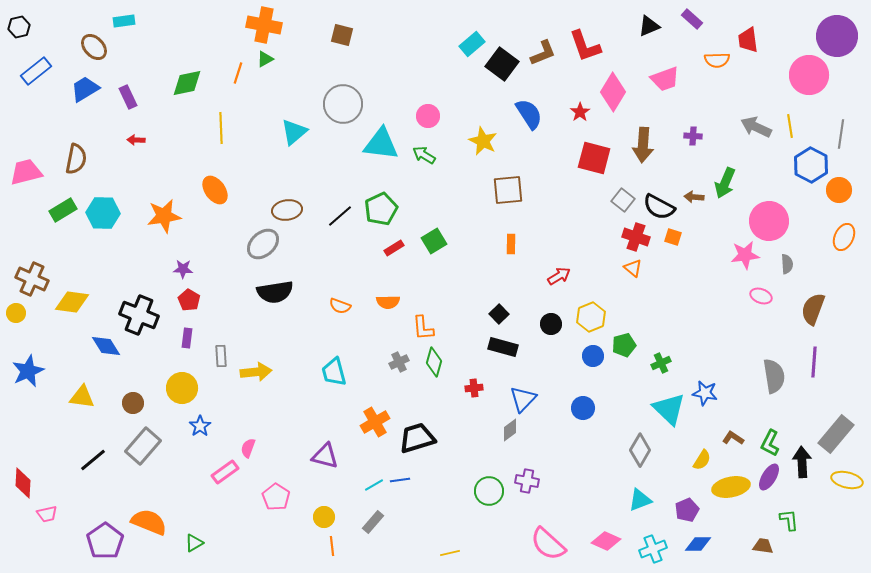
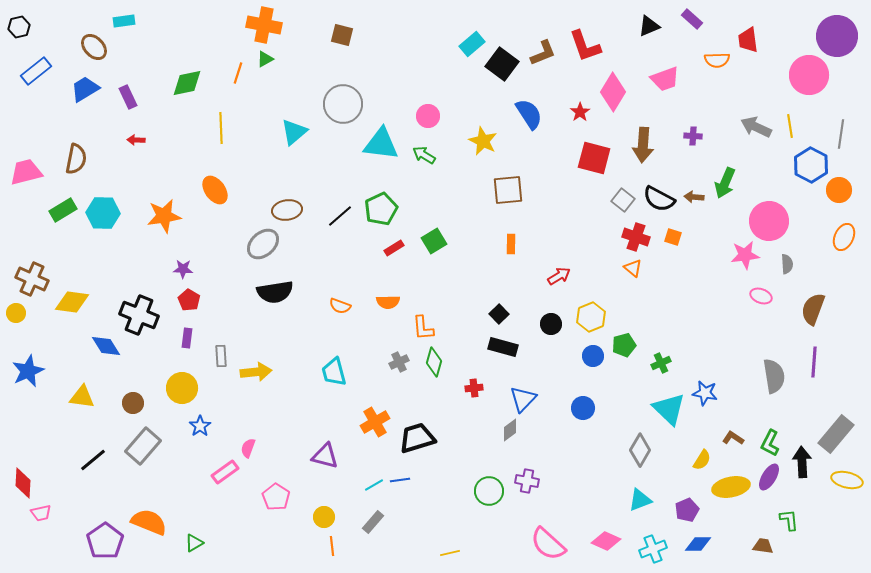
black semicircle at (659, 207): moved 8 px up
pink trapezoid at (47, 514): moved 6 px left, 1 px up
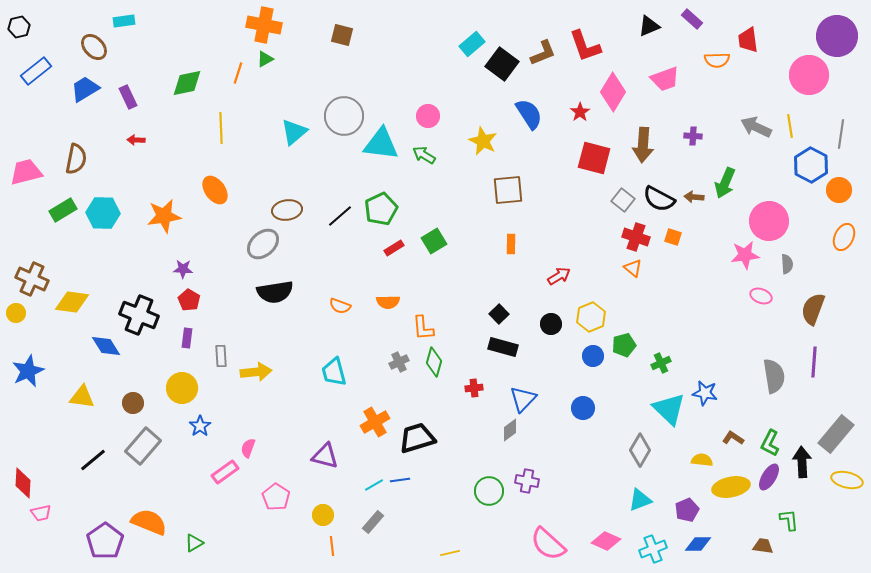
gray circle at (343, 104): moved 1 px right, 12 px down
yellow semicircle at (702, 460): rotated 115 degrees counterclockwise
yellow circle at (324, 517): moved 1 px left, 2 px up
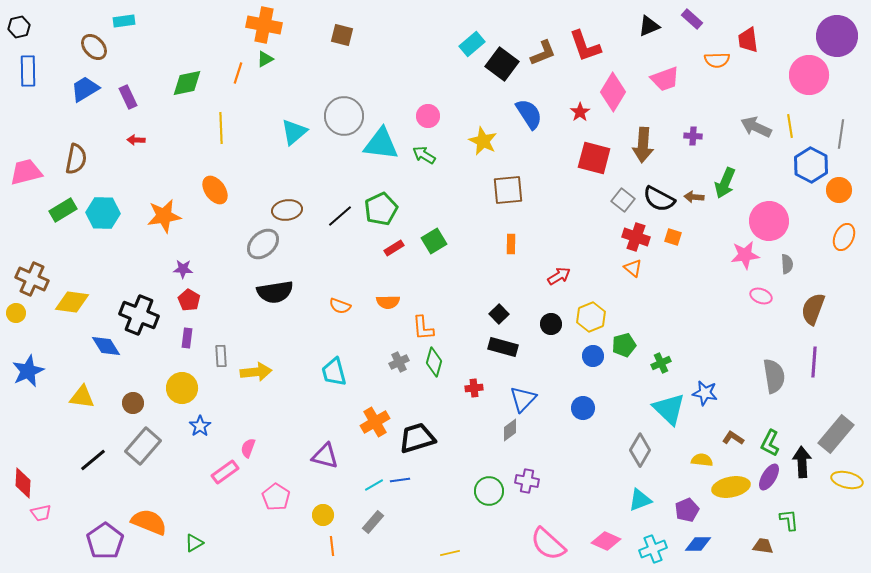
blue rectangle at (36, 71): moved 8 px left; rotated 52 degrees counterclockwise
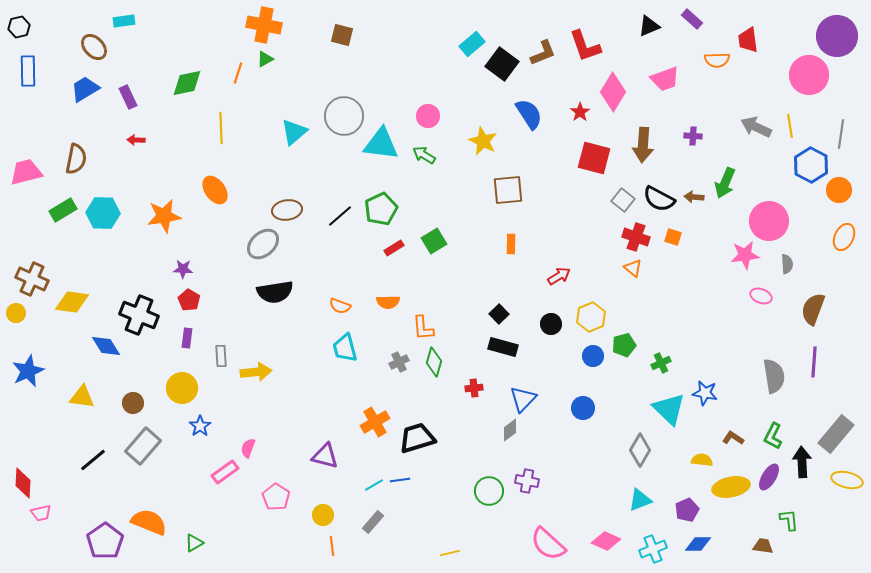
cyan trapezoid at (334, 372): moved 11 px right, 24 px up
green L-shape at (770, 443): moved 3 px right, 7 px up
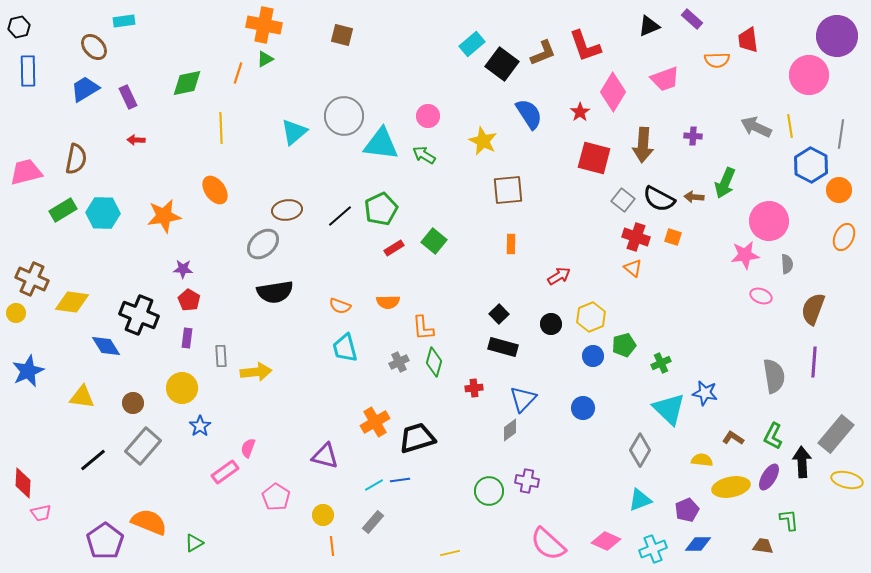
green square at (434, 241): rotated 20 degrees counterclockwise
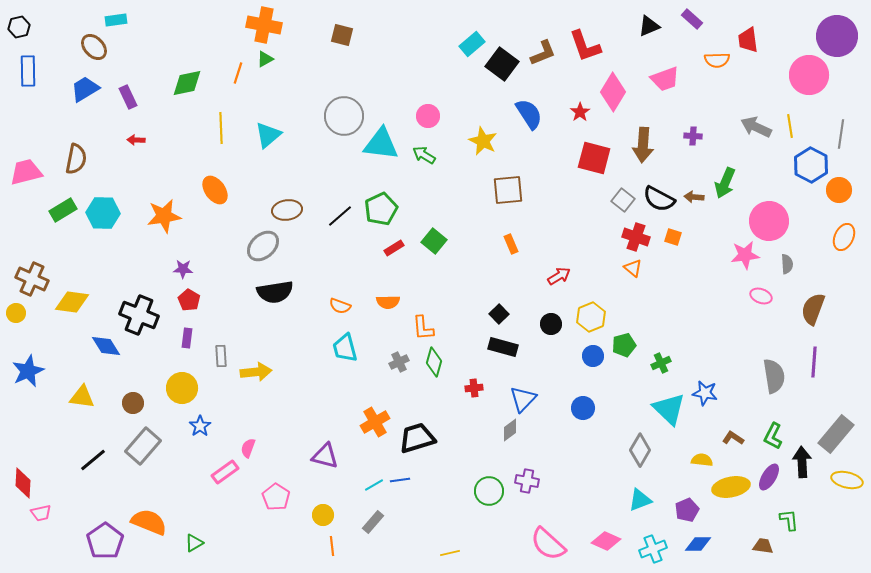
cyan rectangle at (124, 21): moved 8 px left, 1 px up
cyan triangle at (294, 132): moved 26 px left, 3 px down
gray ellipse at (263, 244): moved 2 px down
orange rectangle at (511, 244): rotated 24 degrees counterclockwise
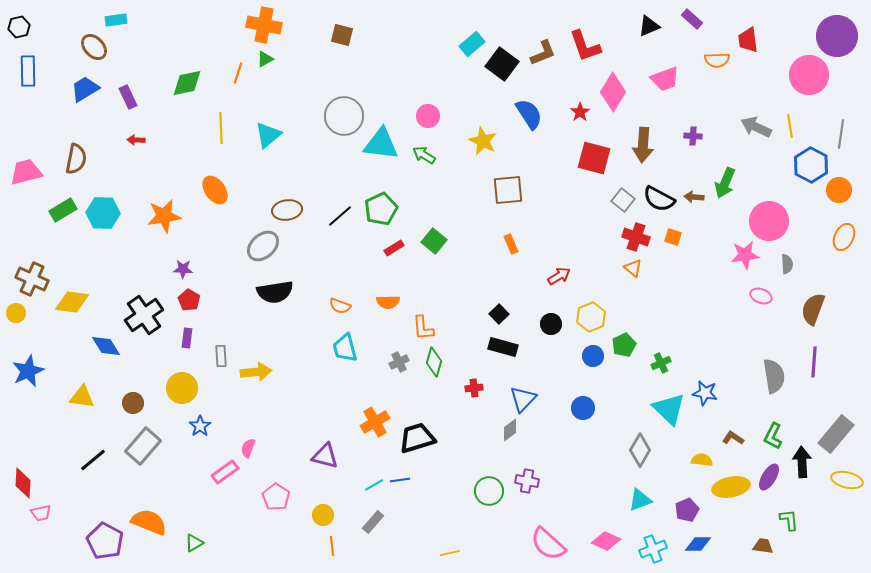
black cross at (139, 315): moved 5 px right; rotated 33 degrees clockwise
green pentagon at (624, 345): rotated 10 degrees counterclockwise
purple pentagon at (105, 541): rotated 9 degrees counterclockwise
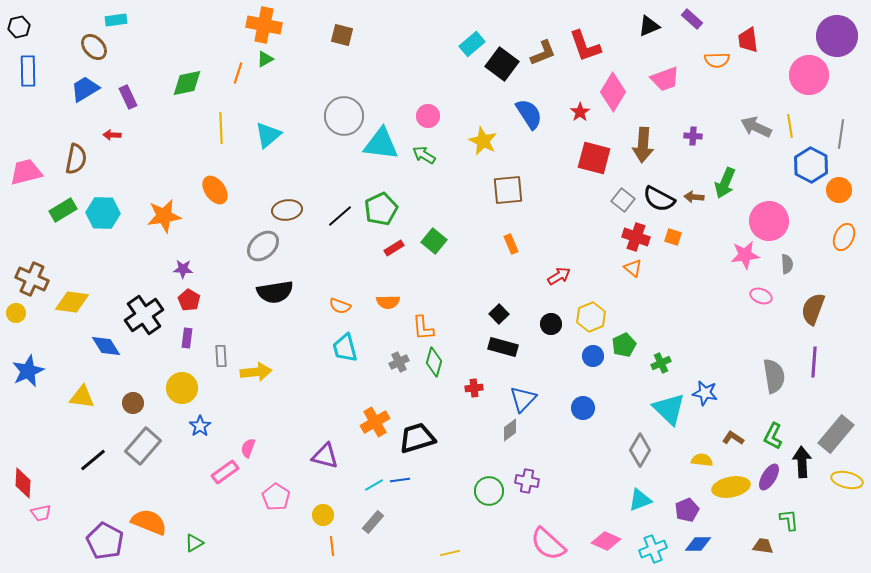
red arrow at (136, 140): moved 24 px left, 5 px up
